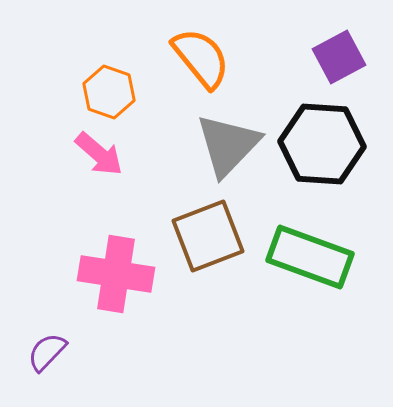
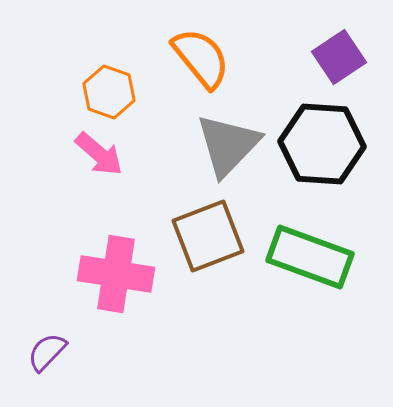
purple square: rotated 6 degrees counterclockwise
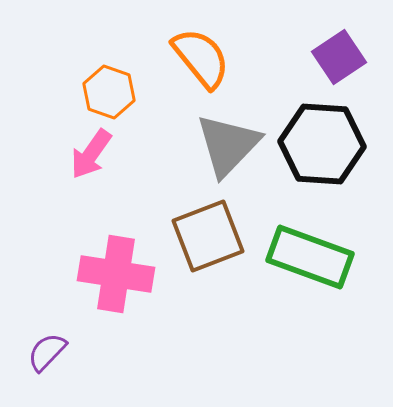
pink arrow: moved 8 px left; rotated 84 degrees clockwise
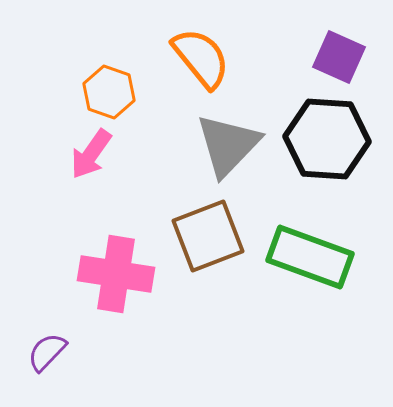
purple square: rotated 32 degrees counterclockwise
black hexagon: moved 5 px right, 5 px up
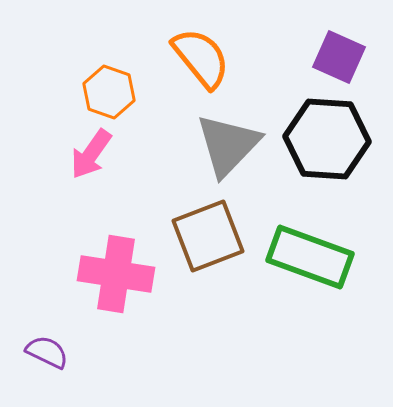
purple semicircle: rotated 72 degrees clockwise
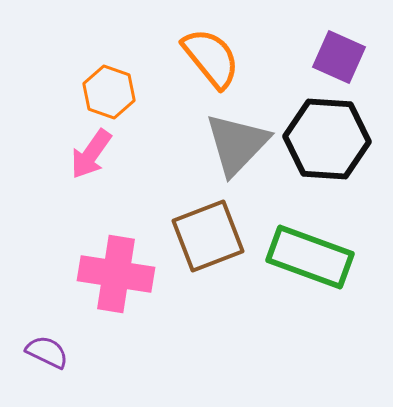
orange semicircle: moved 10 px right
gray triangle: moved 9 px right, 1 px up
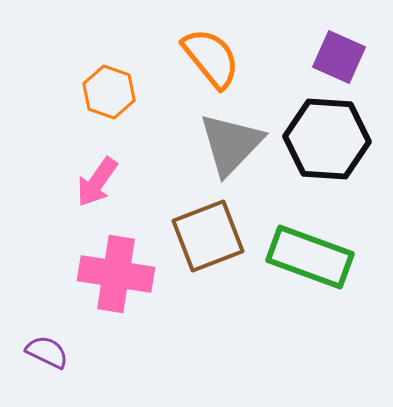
gray triangle: moved 6 px left
pink arrow: moved 6 px right, 28 px down
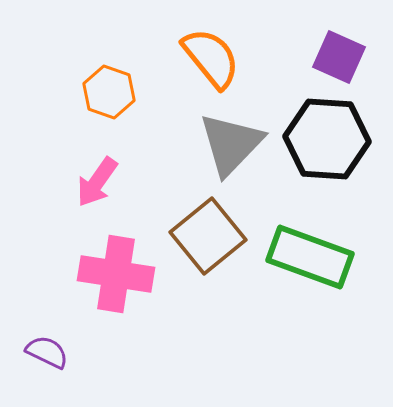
brown square: rotated 18 degrees counterclockwise
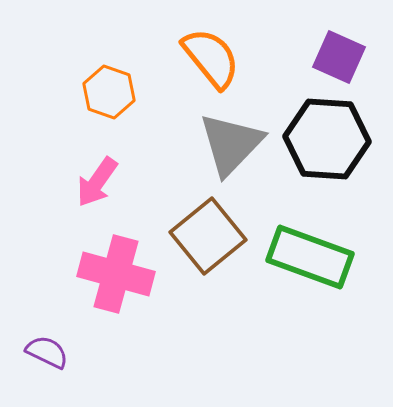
pink cross: rotated 6 degrees clockwise
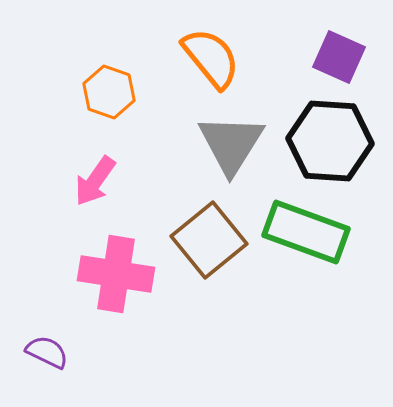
black hexagon: moved 3 px right, 2 px down
gray triangle: rotated 12 degrees counterclockwise
pink arrow: moved 2 px left, 1 px up
brown square: moved 1 px right, 4 px down
green rectangle: moved 4 px left, 25 px up
pink cross: rotated 6 degrees counterclockwise
